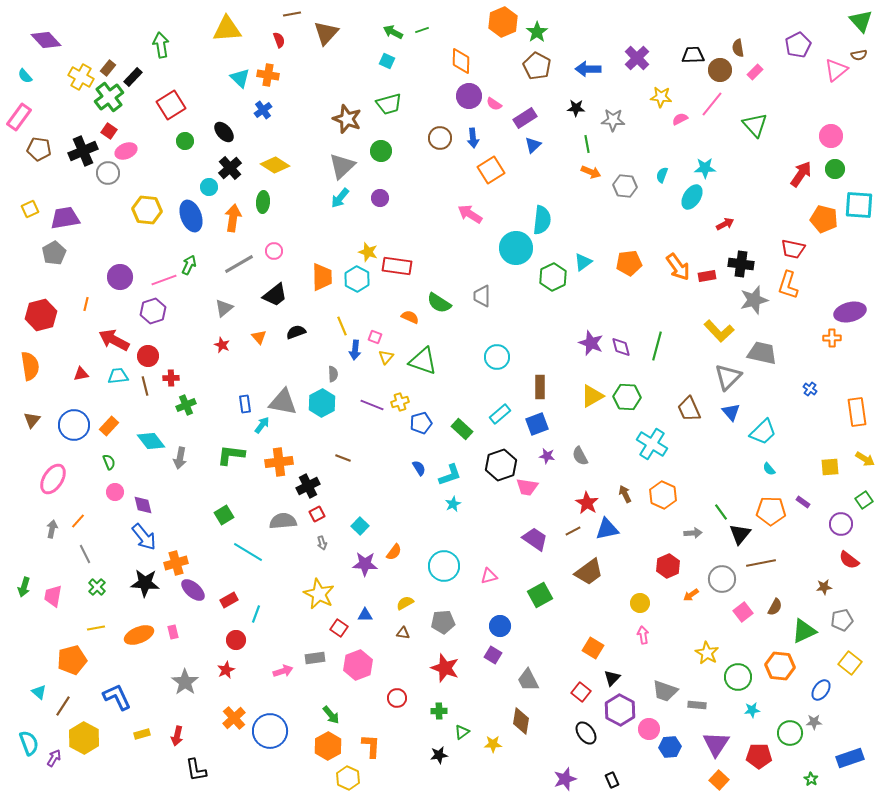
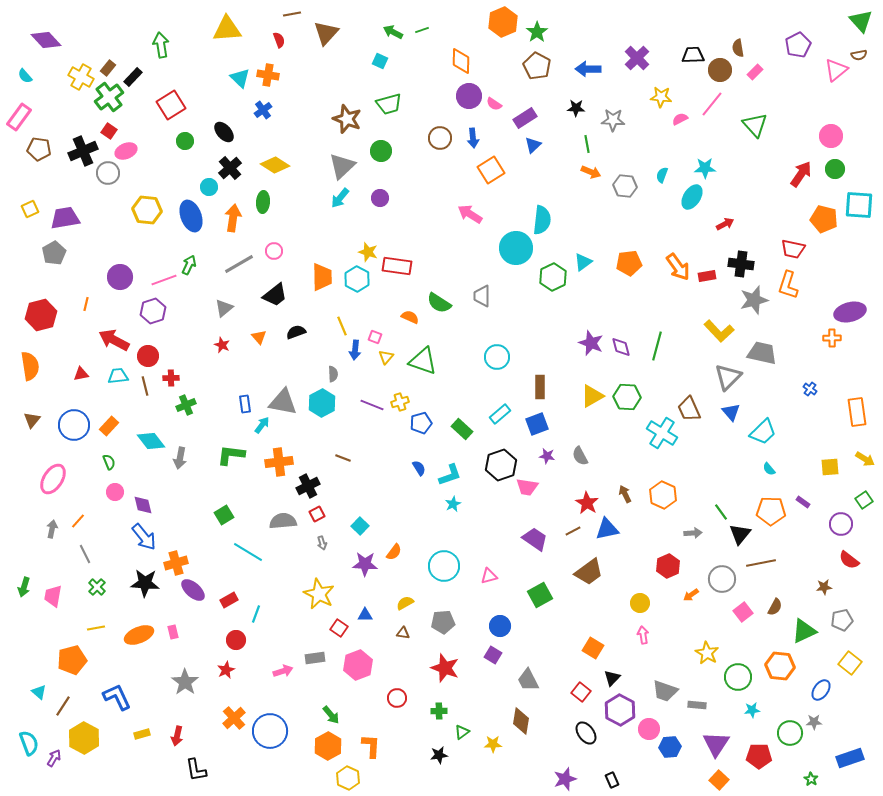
cyan square at (387, 61): moved 7 px left
cyan cross at (652, 444): moved 10 px right, 11 px up
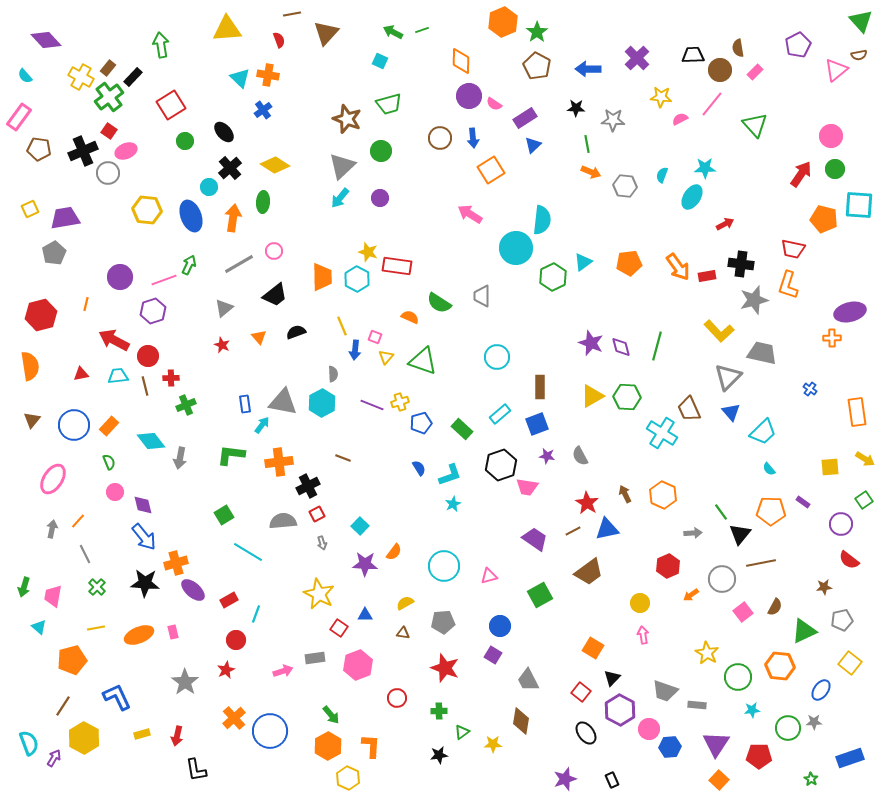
cyan triangle at (39, 692): moved 65 px up
green circle at (790, 733): moved 2 px left, 5 px up
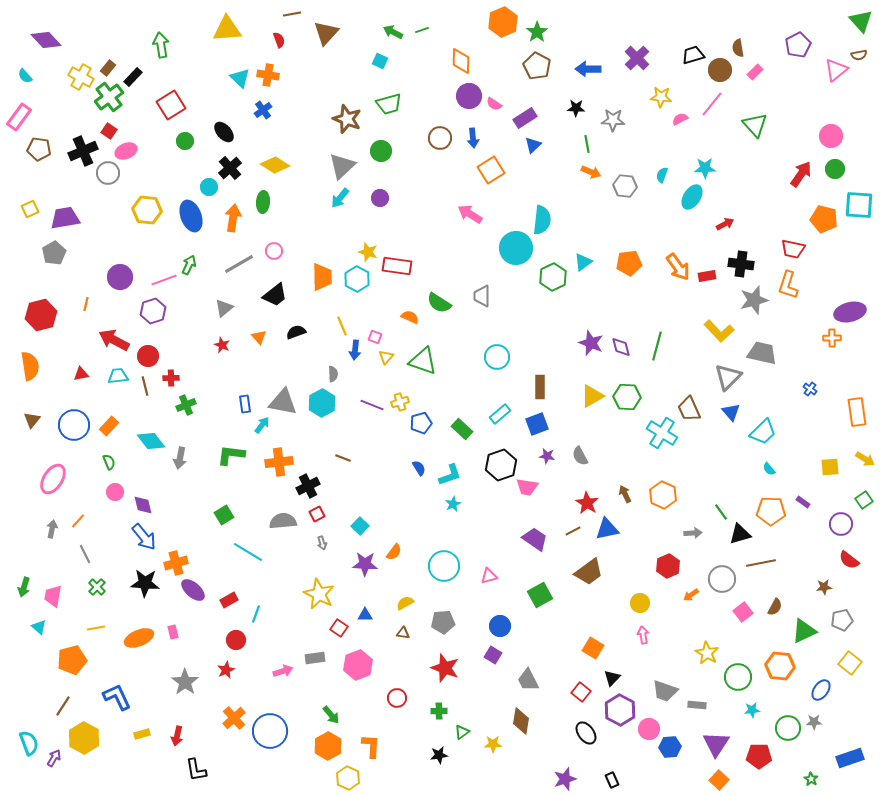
black trapezoid at (693, 55): rotated 15 degrees counterclockwise
black triangle at (740, 534): rotated 35 degrees clockwise
orange ellipse at (139, 635): moved 3 px down
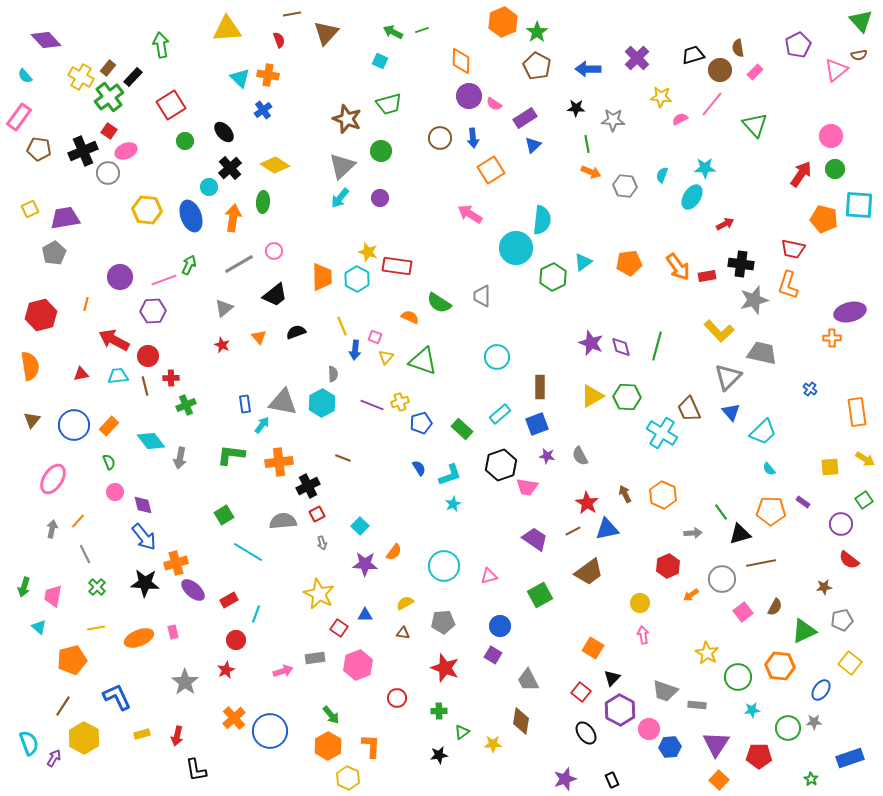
purple hexagon at (153, 311): rotated 15 degrees clockwise
